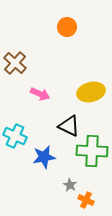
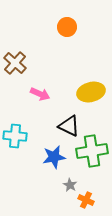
cyan cross: rotated 20 degrees counterclockwise
green cross: rotated 12 degrees counterclockwise
blue star: moved 10 px right
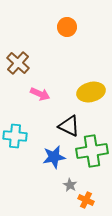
brown cross: moved 3 px right
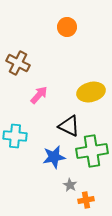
brown cross: rotated 15 degrees counterclockwise
pink arrow: moved 1 px left, 1 px down; rotated 72 degrees counterclockwise
orange cross: rotated 35 degrees counterclockwise
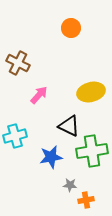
orange circle: moved 4 px right, 1 px down
cyan cross: rotated 20 degrees counterclockwise
blue star: moved 3 px left
gray star: rotated 24 degrees counterclockwise
